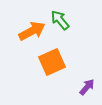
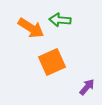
green arrow: rotated 45 degrees counterclockwise
orange arrow: moved 1 px left, 3 px up; rotated 60 degrees clockwise
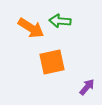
green arrow: moved 1 px down
orange square: rotated 12 degrees clockwise
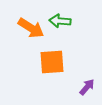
orange square: rotated 8 degrees clockwise
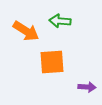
orange arrow: moved 5 px left, 3 px down
purple arrow: rotated 54 degrees clockwise
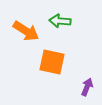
orange square: rotated 16 degrees clockwise
purple arrow: rotated 72 degrees counterclockwise
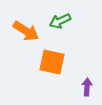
green arrow: rotated 30 degrees counterclockwise
purple arrow: rotated 18 degrees counterclockwise
